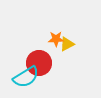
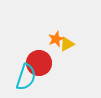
orange star: rotated 21 degrees counterclockwise
cyan semicircle: rotated 40 degrees counterclockwise
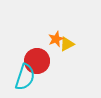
red circle: moved 2 px left, 2 px up
cyan semicircle: moved 1 px left
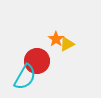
orange star: rotated 14 degrees counterclockwise
cyan semicircle: rotated 12 degrees clockwise
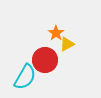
orange star: moved 6 px up
red circle: moved 8 px right, 1 px up
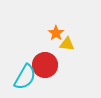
yellow triangle: rotated 35 degrees clockwise
red circle: moved 5 px down
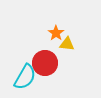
red circle: moved 2 px up
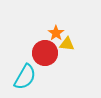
red circle: moved 10 px up
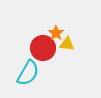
red circle: moved 2 px left, 5 px up
cyan semicircle: moved 3 px right, 4 px up
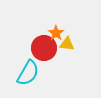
red circle: moved 1 px right
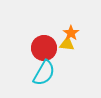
orange star: moved 15 px right
cyan semicircle: moved 16 px right
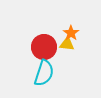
red circle: moved 1 px up
cyan semicircle: rotated 12 degrees counterclockwise
